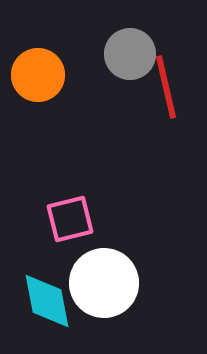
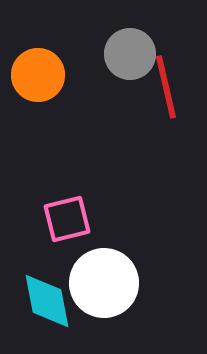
pink square: moved 3 px left
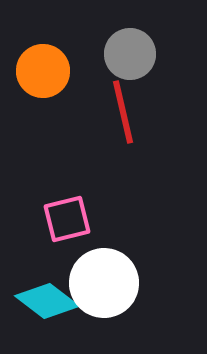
orange circle: moved 5 px right, 4 px up
red line: moved 43 px left, 25 px down
cyan diamond: rotated 42 degrees counterclockwise
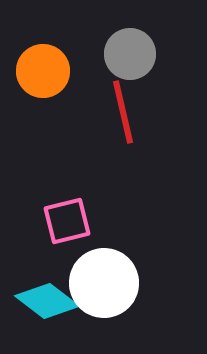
pink square: moved 2 px down
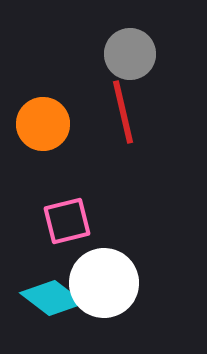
orange circle: moved 53 px down
cyan diamond: moved 5 px right, 3 px up
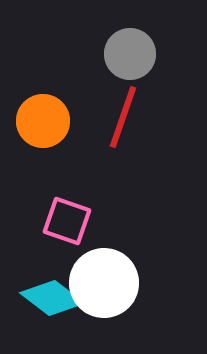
red line: moved 5 px down; rotated 32 degrees clockwise
orange circle: moved 3 px up
pink square: rotated 33 degrees clockwise
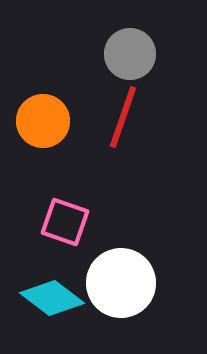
pink square: moved 2 px left, 1 px down
white circle: moved 17 px right
